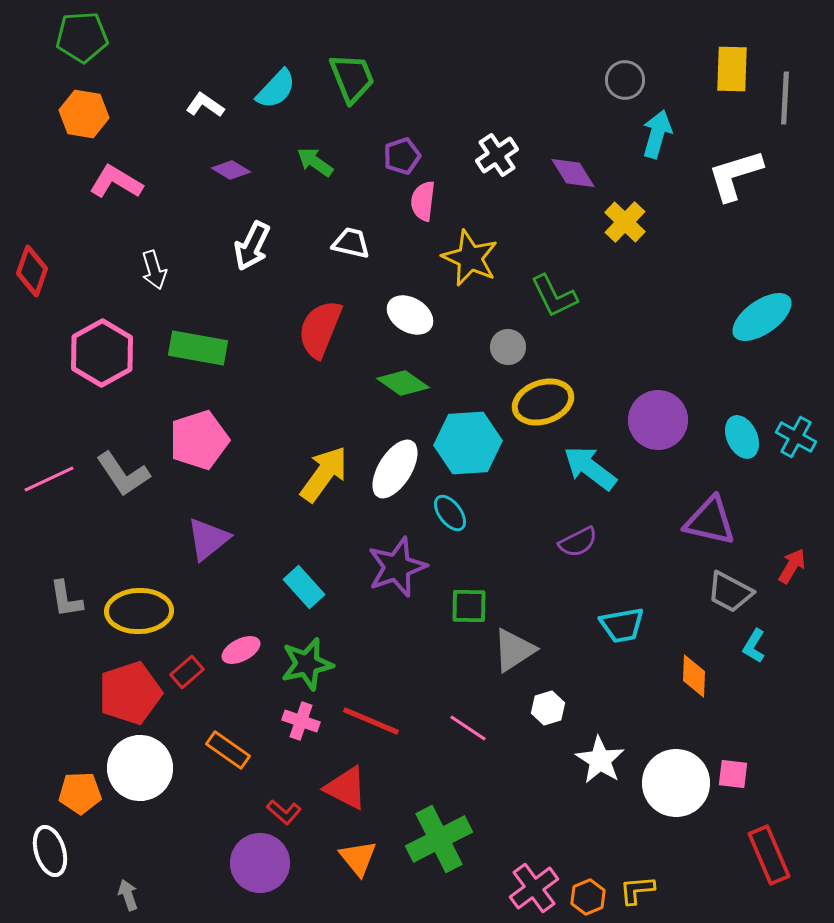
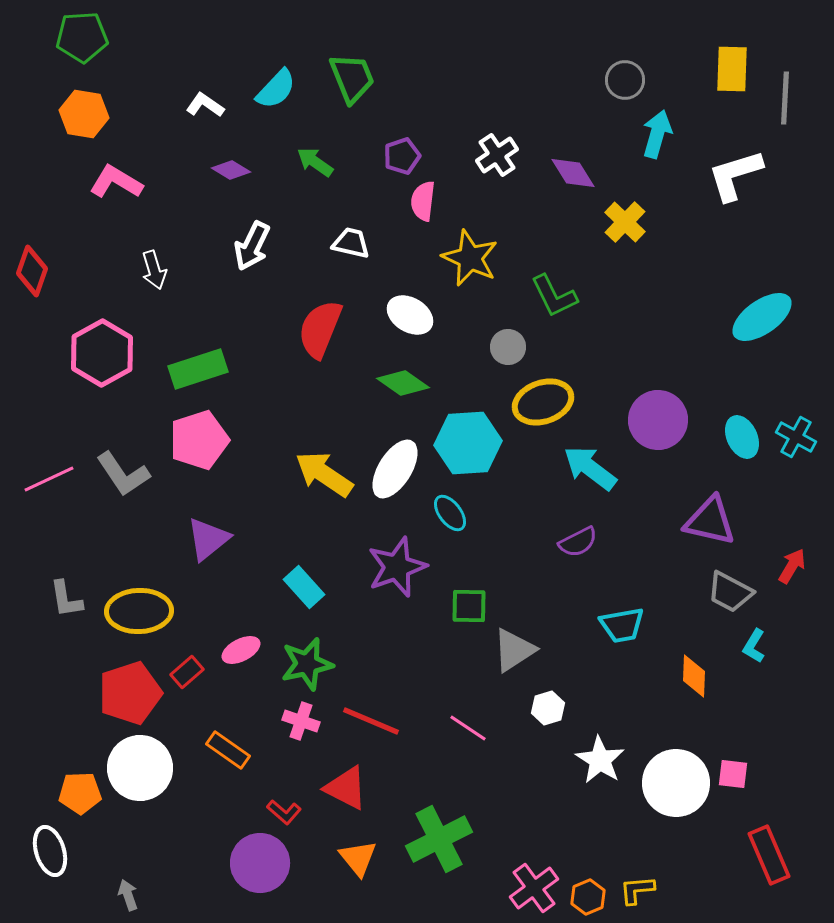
green rectangle at (198, 348): moved 21 px down; rotated 28 degrees counterclockwise
yellow arrow at (324, 474): rotated 92 degrees counterclockwise
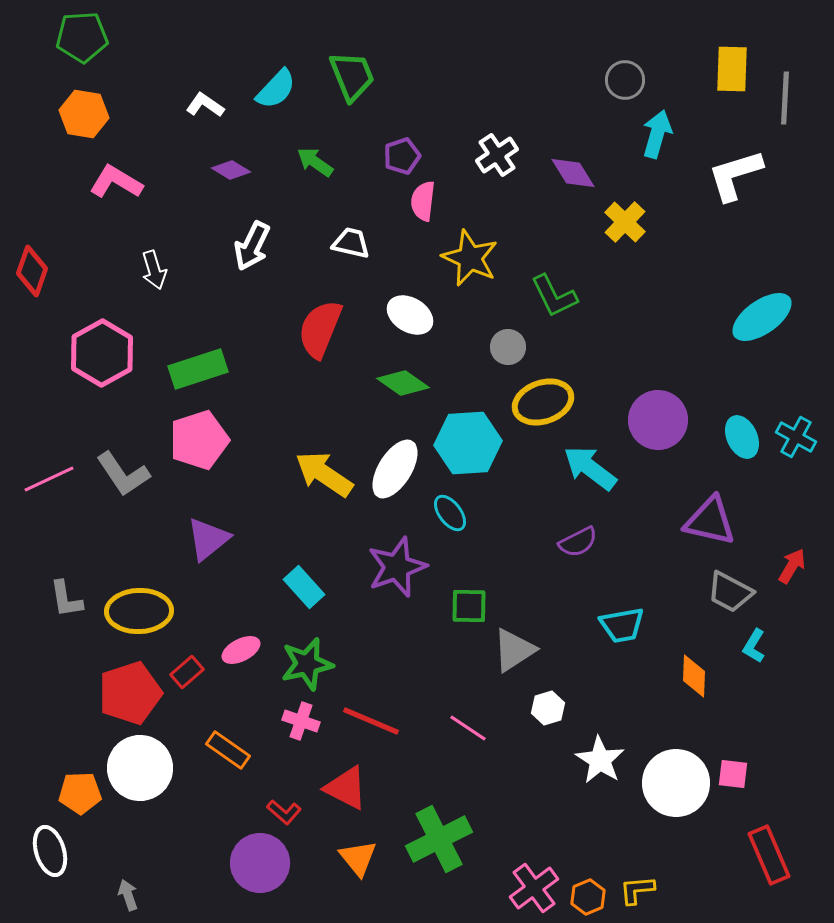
green trapezoid at (352, 78): moved 2 px up
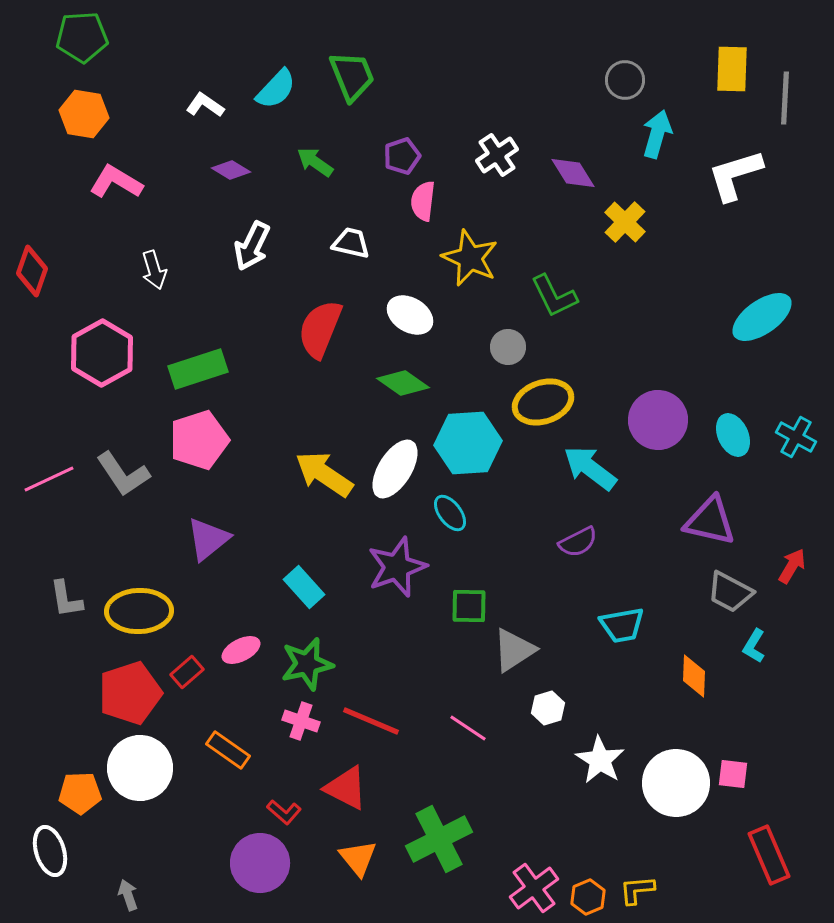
cyan ellipse at (742, 437): moved 9 px left, 2 px up
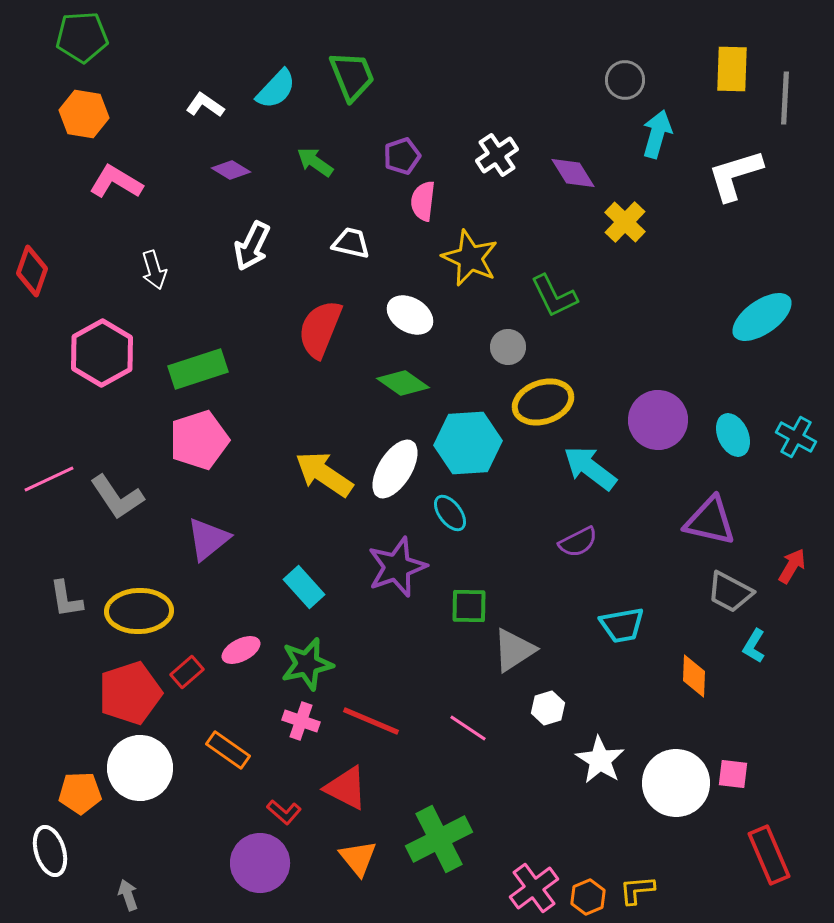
gray L-shape at (123, 474): moved 6 px left, 23 px down
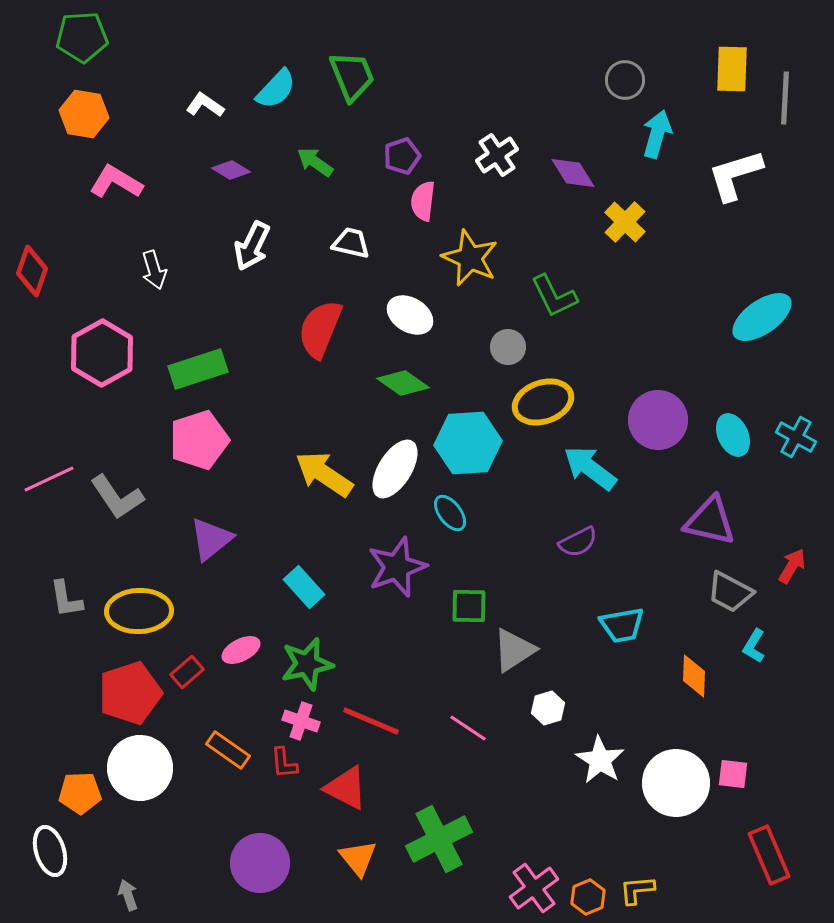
purple triangle at (208, 539): moved 3 px right
red L-shape at (284, 812): moved 49 px up; rotated 44 degrees clockwise
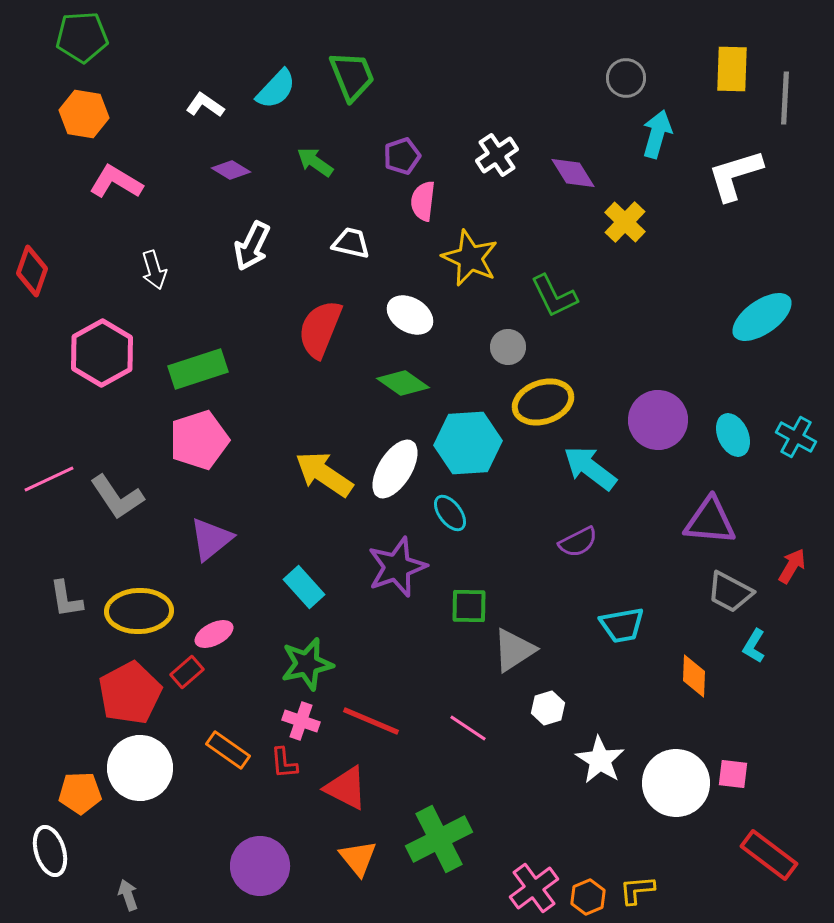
gray circle at (625, 80): moved 1 px right, 2 px up
purple triangle at (710, 521): rotated 8 degrees counterclockwise
pink ellipse at (241, 650): moved 27 px left, 16 px up
red pentagon at (130, 693): rotated 10 degrees counterclockwise
red rectangle at (769, 855): rotated 30 degrees counterclockwise
purple circle at (260, 863): moved 3 px down
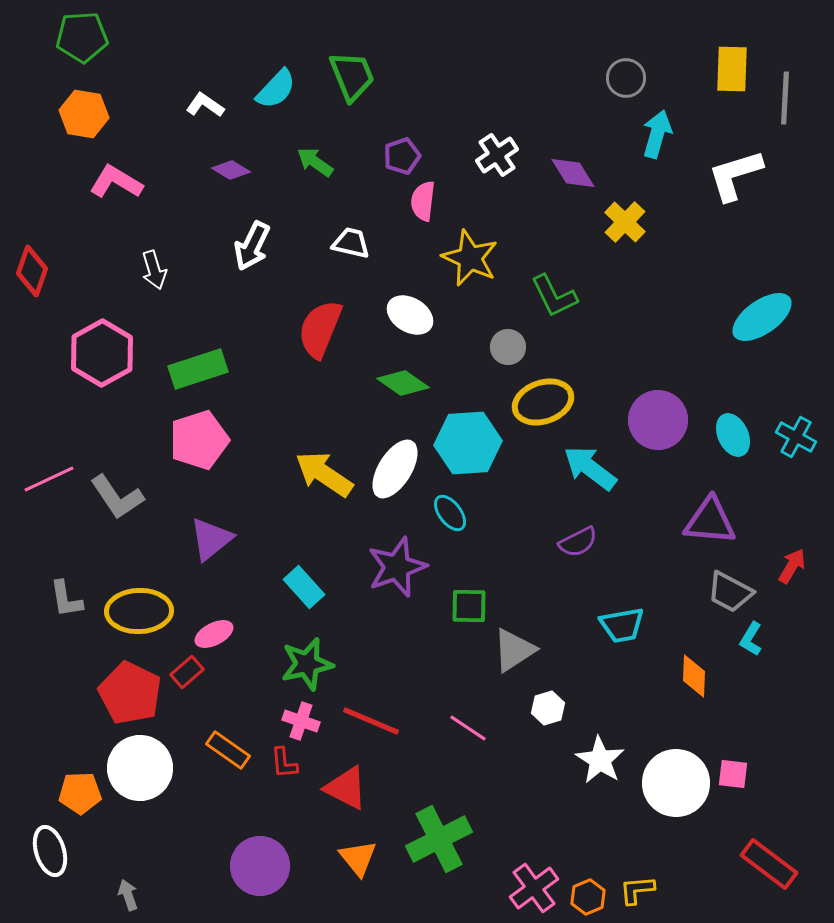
cyan L-shape at (754, 646): moved 3 px left, 7 px up
red pentagon at (130, 693): rotated 18 degrees counterclockwise
red rectangle at (769, 855): moved 9 px down
